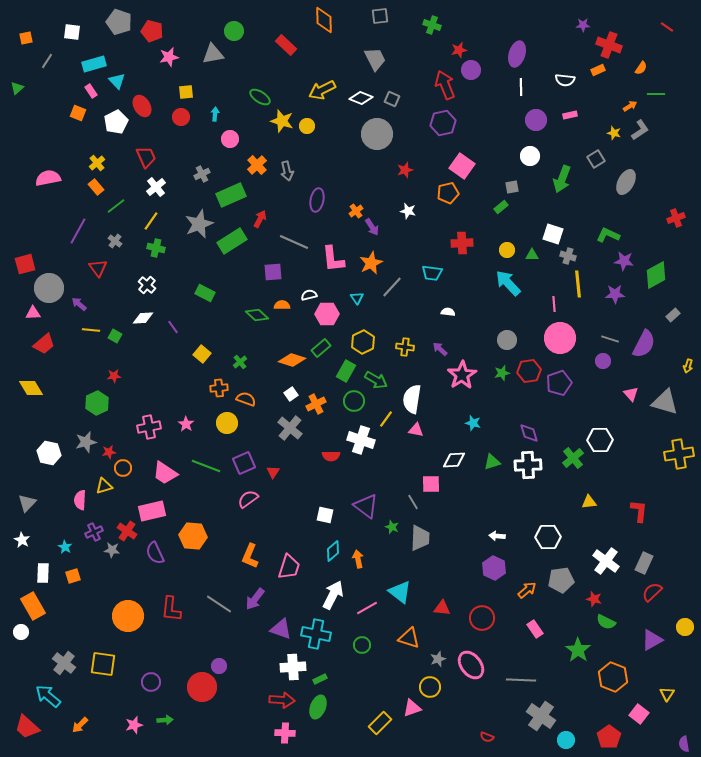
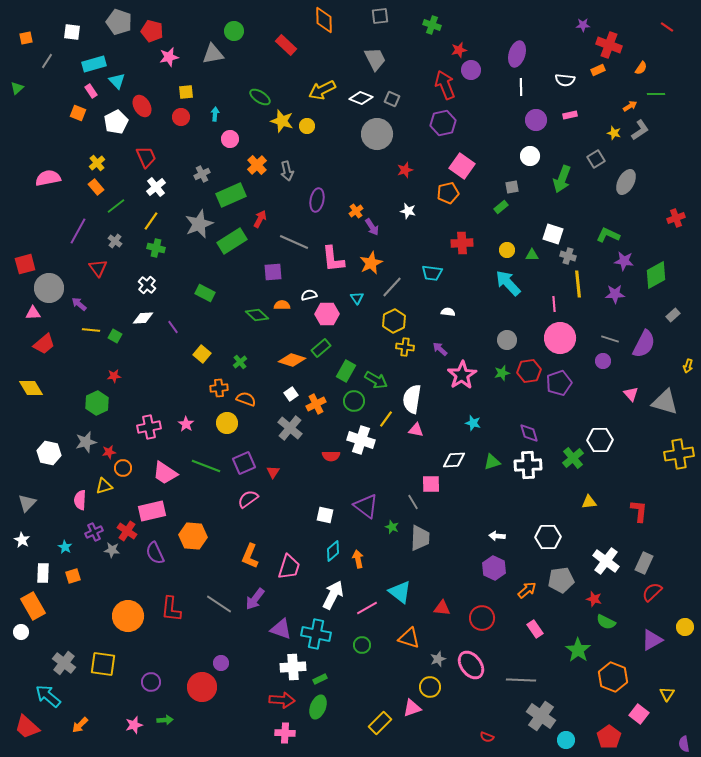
yellow hexagon at (363, 342): moved 31 px right, 21 px up
purple circle at (219, 666): moved 2 px right, 3 px up
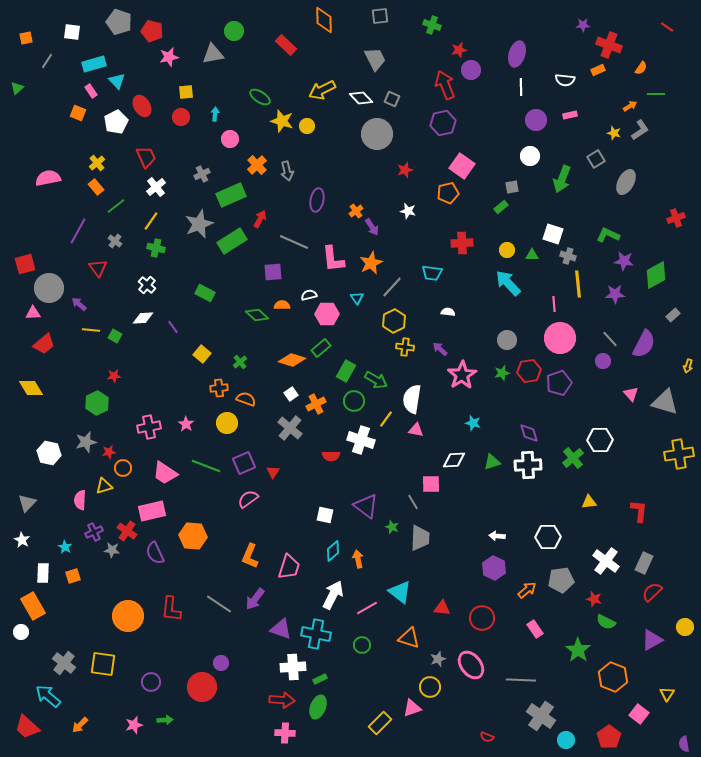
white diamond at (361, 98): rotated 25 degrees clockwise
gray line at (610, 339): rotated 30 degrees clockwise
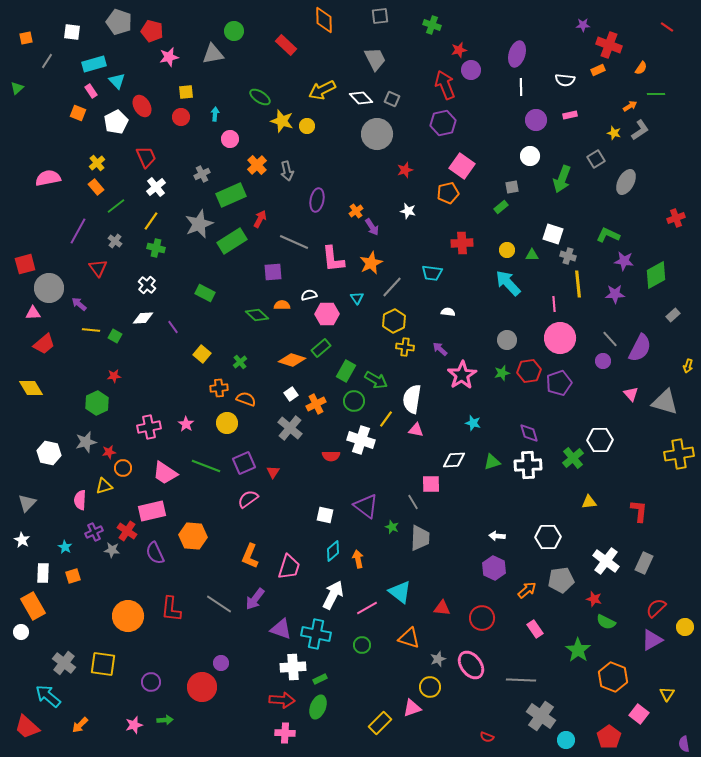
purple semicircle at (644, 344): moved 4 px left, 4 px down
red semicircle at (652, 592): moved 4 px right, 16 px down
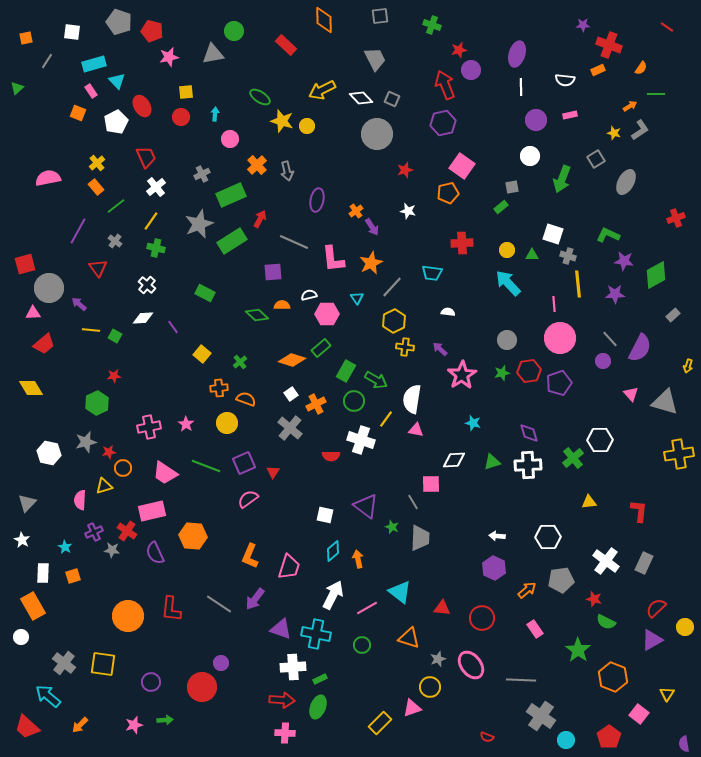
white circle at (21, 632): moved 5 px down
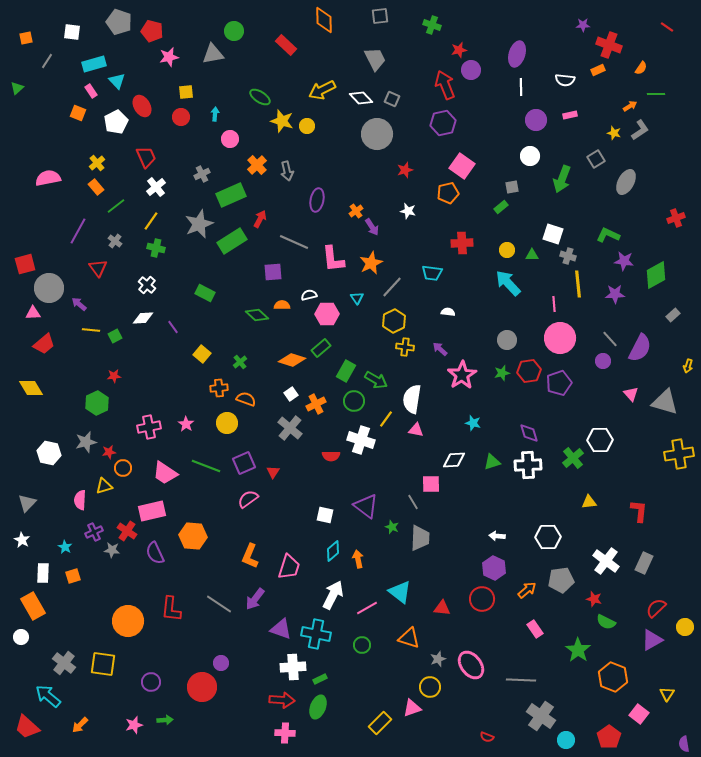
green square at (115, 336): rotated 32 degrees clockwise
orange circle at (128, 616): moved 5 px down
red circle at (482, 618): moved 19 px up
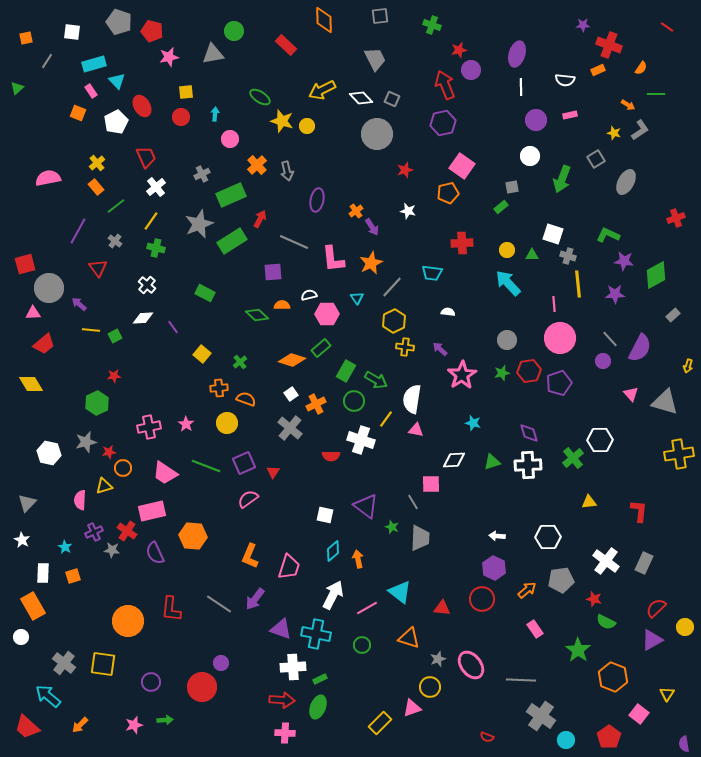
orange arrow at (630, 106): moved 2 px left, 1 px up; rotated 64 degrees clockwise
yellow diamond at (31, 388): moved 4 px up
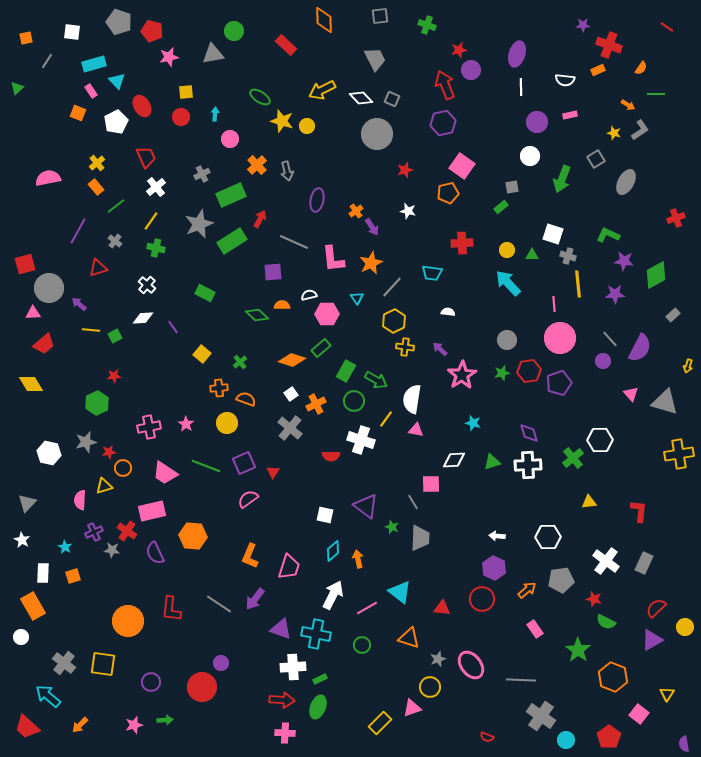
green cross at (432, 25): moved 5 px left
purple circle at (536, 120): moved 1 px right, 2 px down
red triangle at (98, 268): rotated 48 degrees clockwise
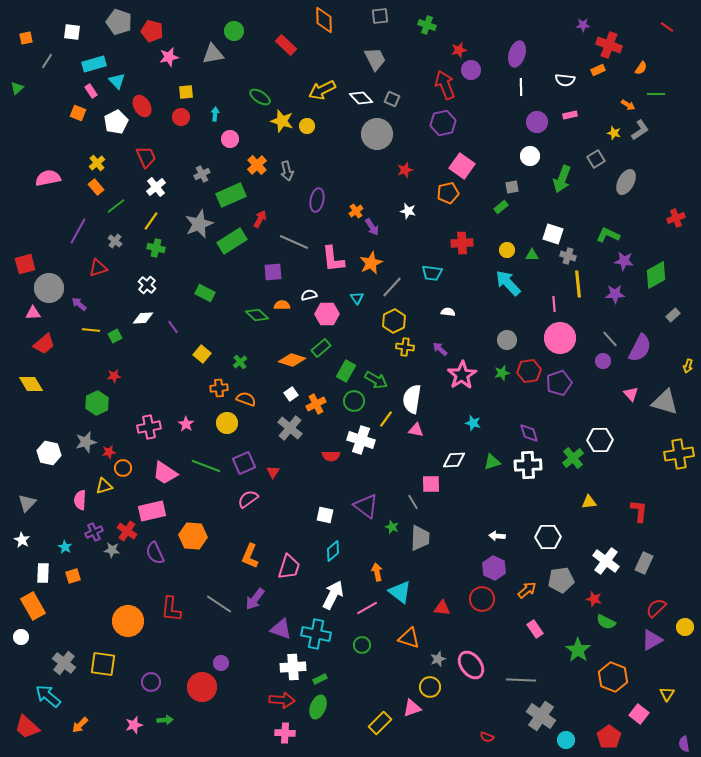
orange arrow at (358, 559): moved 19 px right, 13 px down
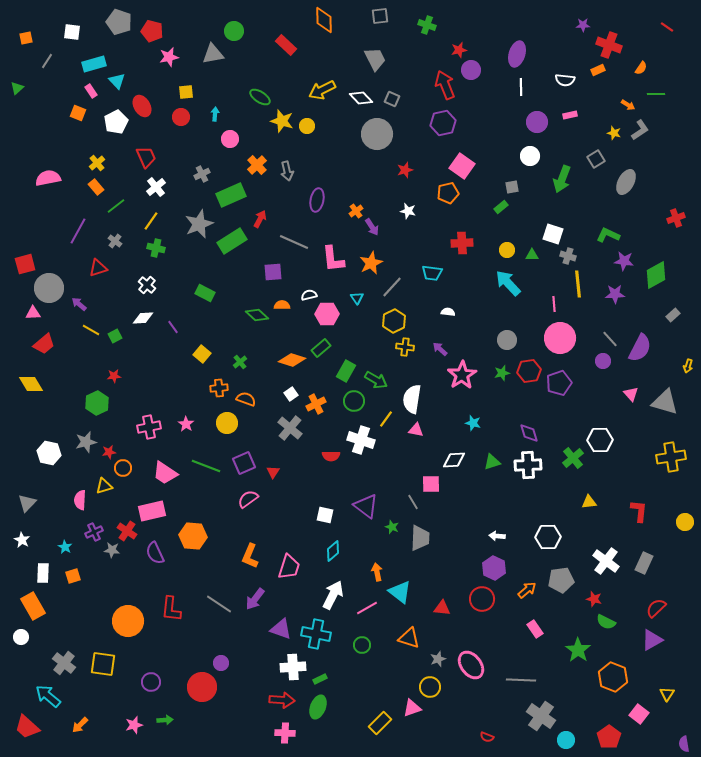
yellow line at (91, 330): rotated 24 degrees clockwise
yellow cross at (679, 454): moved 8 px left, 3 px down
yellow circle at (685, 627): moved 105 px up
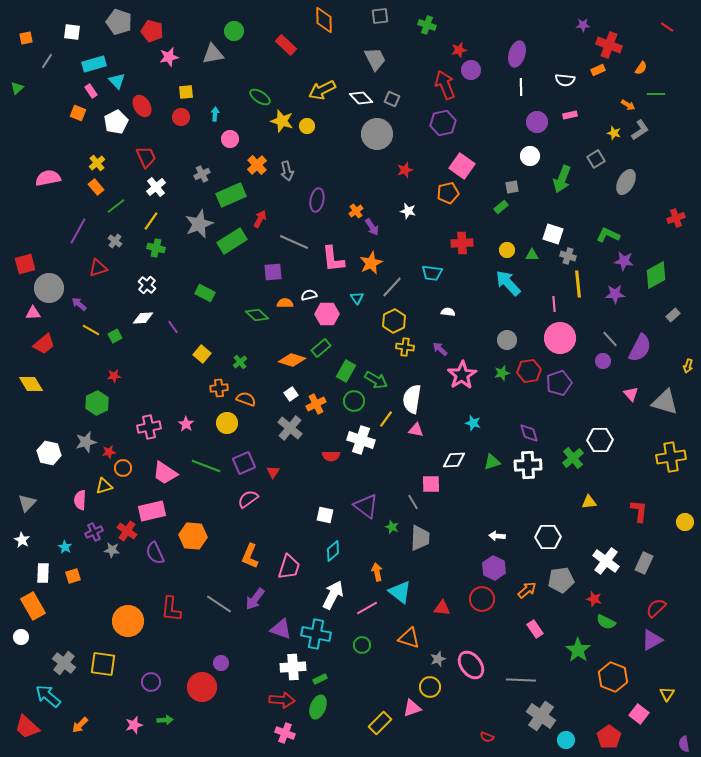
orange semicircle at (282, 305): moved 3 px right, 2 px up
pink cross at (285, 733): rotated 18 degrees clockwise
